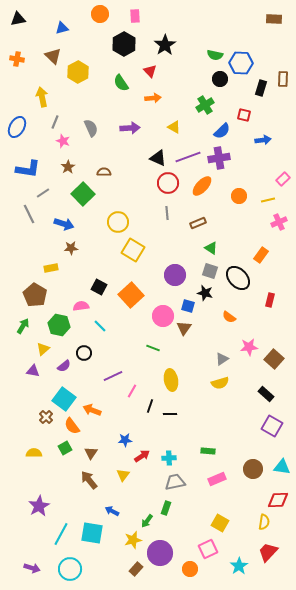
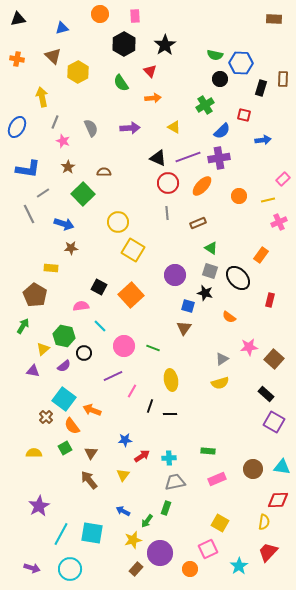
yellow rectangle at (51, 268): rotated 16 degrees clockwise
pink circle at (163, 316): moved 39 px left, 30 px down
green hexagon at (59, 325): moved 5 px right, 11 px down
purple square at (272, 426): moved 2 px right, 4 px up
blue arrow at (112, 511): moved 11 px right
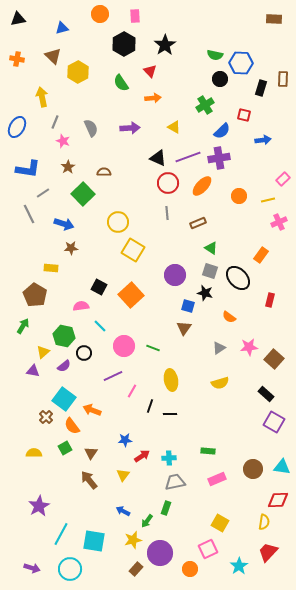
yellow triangle at (43, 349): moved 3 px down
gray triangle at (222, 359): moved 3 px left, 11 px up
cyan square at (92, 533): moved 2 px right, 8 px down
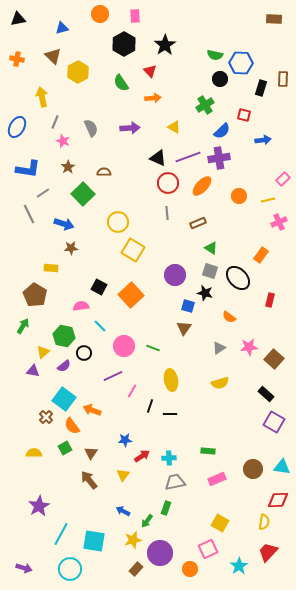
purple arrow at (32, 568): moved 8 px left
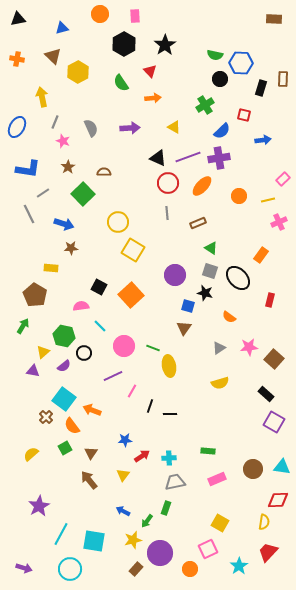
yellow ellipse at (171, 380): moved 2 px left, 14 px up
yellow semicircle at (34, 453): moved 3 px left, 1 px down; rotated 42 degrees counterclockwise
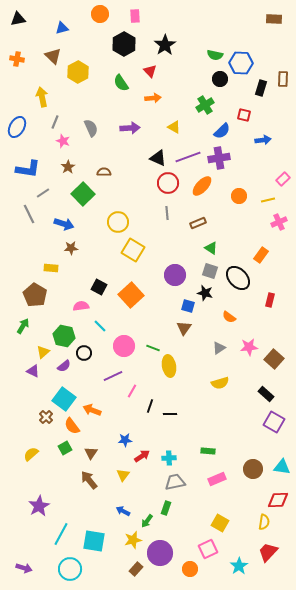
purple triangle at (33, 371): rotated 16 degrees clockwise
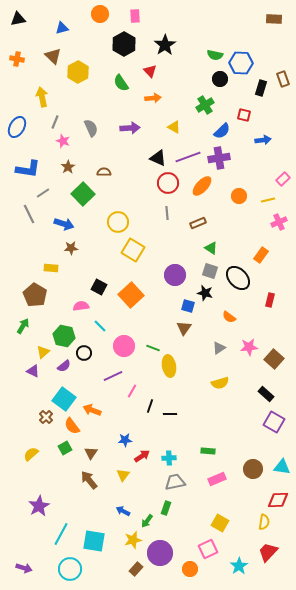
brown rectangle at (283, 79): rotated 21 degrees counterclockwise
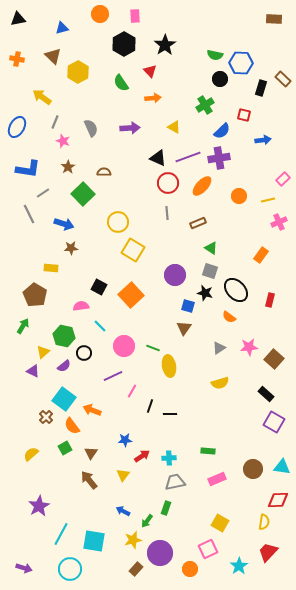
brown rectangle at (283, 79): rotated 28 degrees counterclockwise
yellow arrow at (42, 97): rotated 42 degrees counterclockwise
black ellipse at (238, 278): moved 2 px left, 12 px down
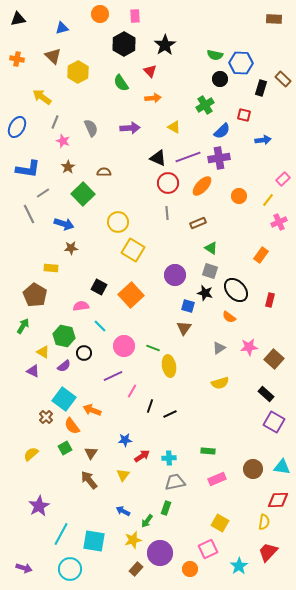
yellow line at (268, 200): rotated 40 degrees counterclockwise
yellow triangle at (43, 352): rotated 48 degrees counterclockwise
black line at (170, 414): rotated 24 degrees counterclockwise
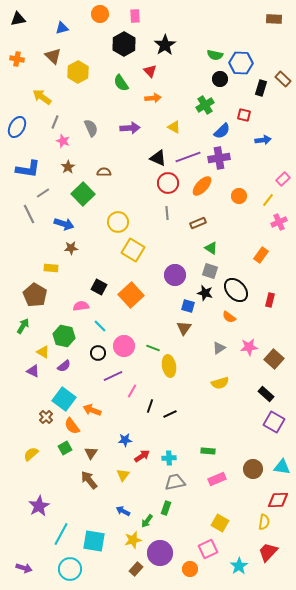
black circle at (84, 353): moved 14 px right
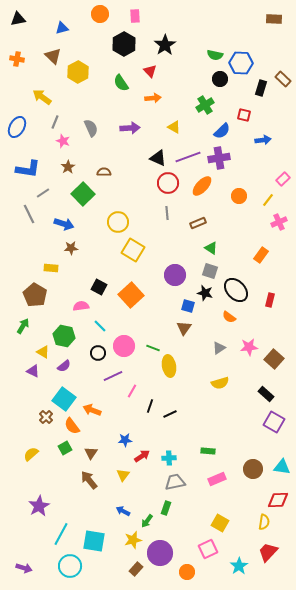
cyan circle at (70, 569): moved 3 px up
orange circle at (190, 569): moved 3 px left, 3 px down
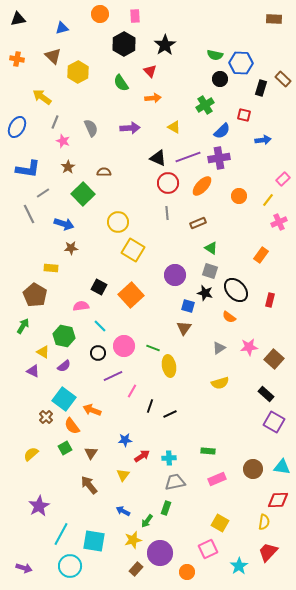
brown arrow at (89, 480): moved 5 px down
